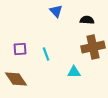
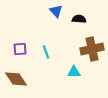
black semicircle: moved 8 px left, 1 px up
brown cross: moved 1 px left, 2 px down
cyan line: moved 2 px up
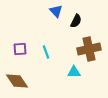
black semicircle: moved 3 px left, 2 px down; rotated 112 degrees clockwise
brown cross: moved 3 px left
brown diamond: moved 1 px right, 2 px down
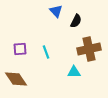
brown diamond: moved 1 px left, 2 px up
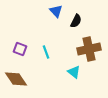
purple square: rotated 24 degrees clockwise
cyan triangle: rotated 40 degrees clockwise
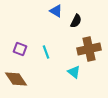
blue triangle: rotated 16 degrees counterclockwise
